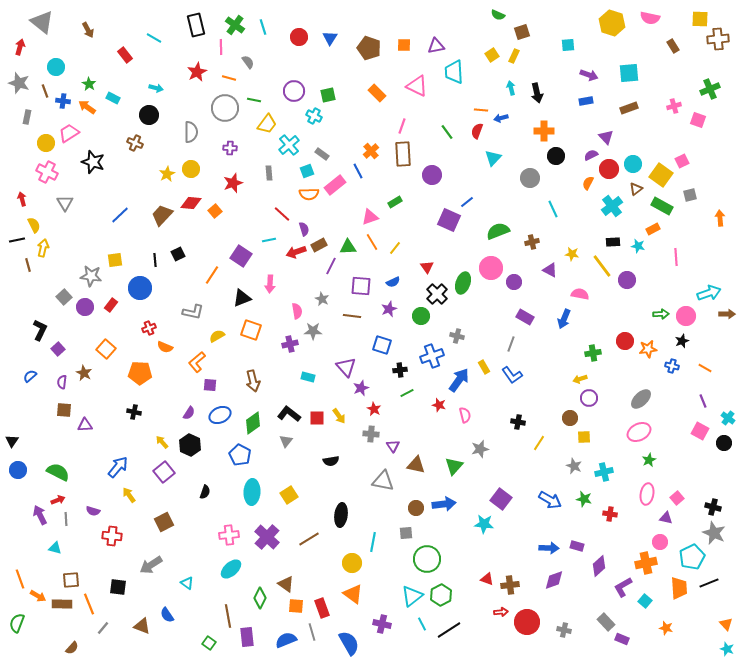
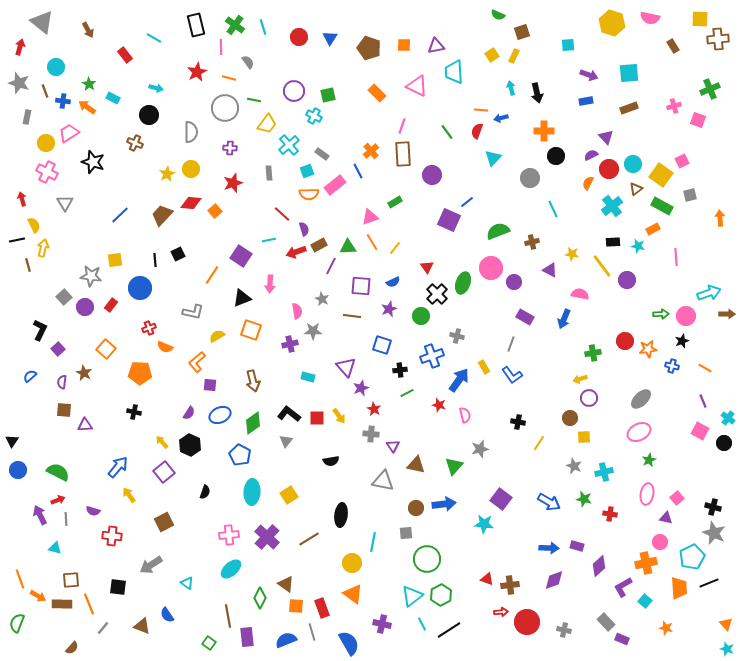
blue arrow at (550, 500): moved 1 px left, 2 px down
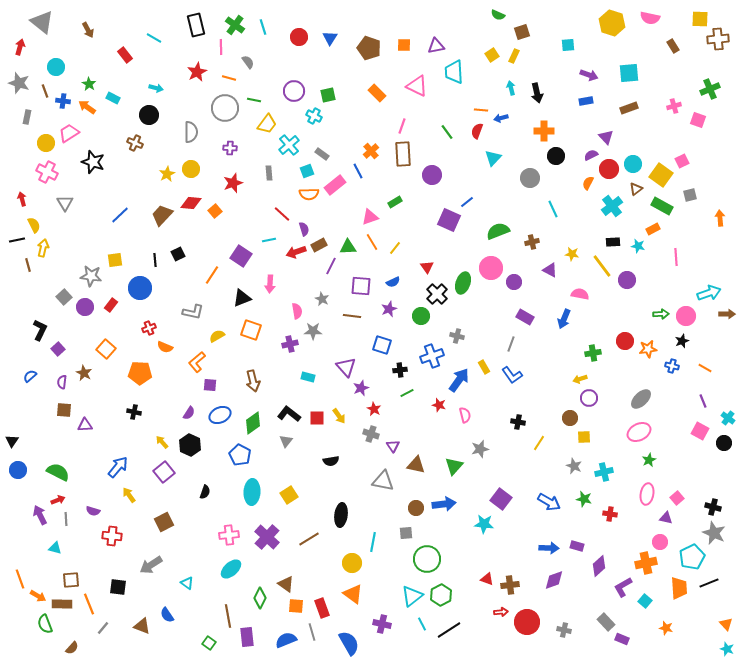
gray cross at (371, 434): rotated 14 degrees clockwise
green semicircle at (17, 623): moved 28 px right, 1 px down; rotated 42 degrees counterclockwise
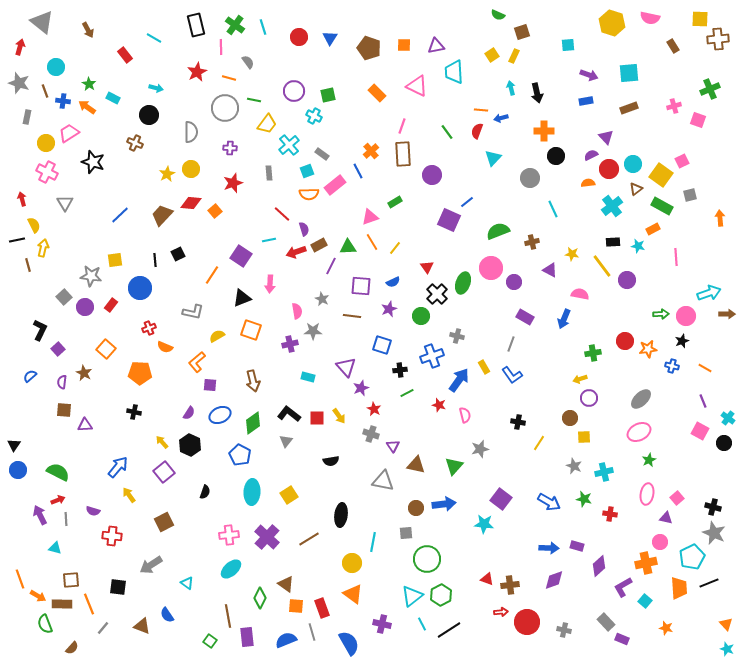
orange semicircle at (588, 183): rotated 56 degrees clockwise
black triangle at (12, 441): moved 2 px right, 4 px down
green square at (209, 643): moved 1 px right, 2 px up
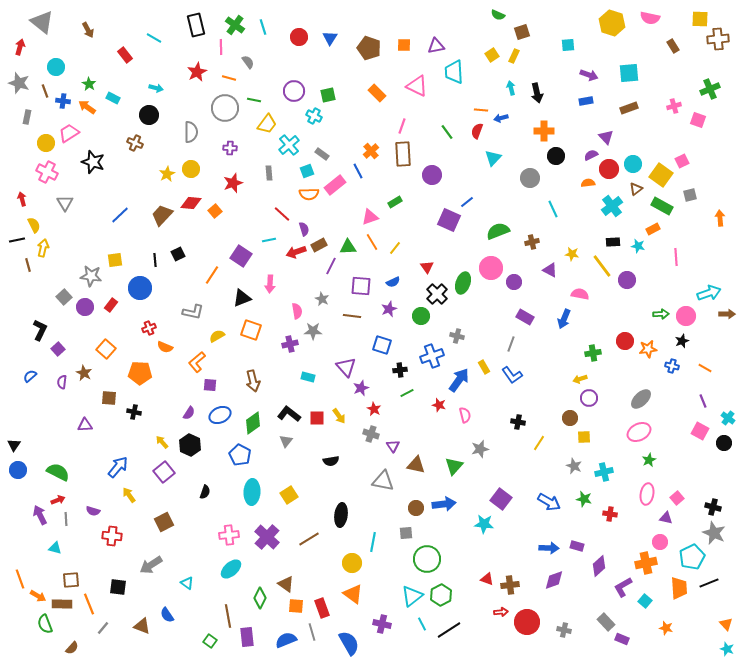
brown square at (64, 410): moved 45 px right, 12 px up
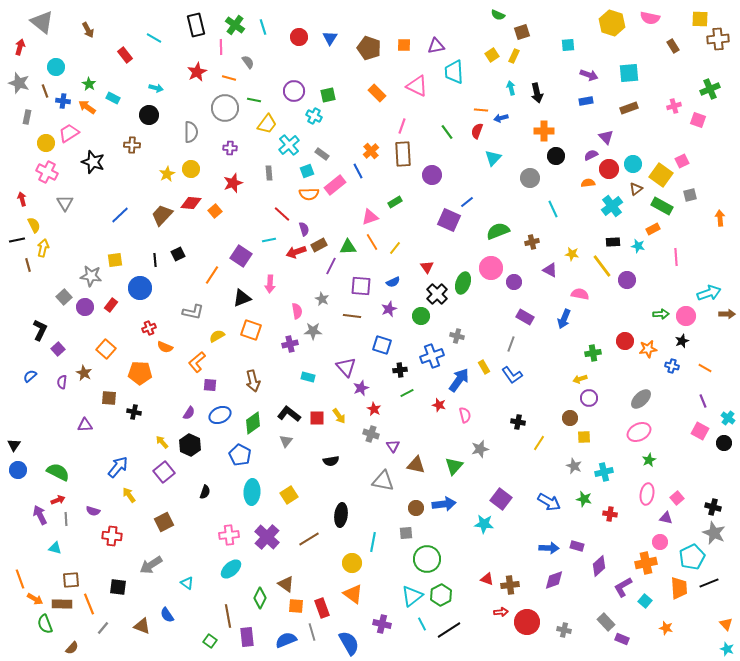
brown cross at (135, 143): moved 3 px left, 2 px down; rotated 21 degrees counterclockwise
orange arrow at (38, 596): moved 3 px left, 3 px down
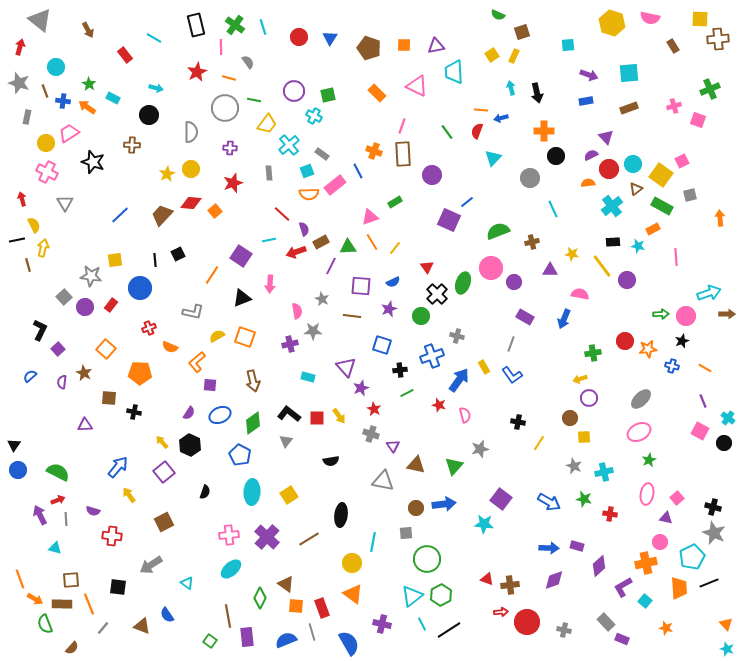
gray triangle at (42, 22): moved 2 px left, 2 px up
orange cross at (371, 151): moved 3 px right; rotated 28 degrees counterclockwise
brown rectangle at (319, 245): moved 2 px right, 3 px up
purple triangle at (550, 270): rotated 28 degrees counterclockwise
orange square at (251, 330): moved 6 px left, 7 px down
orange semicircle at (165, 347): moved 5 px right
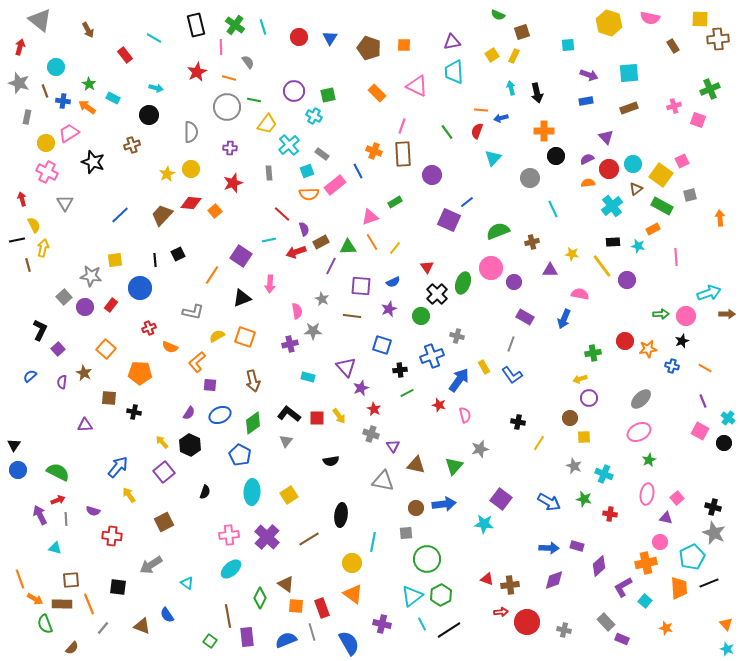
yellow hexagon at (612, 23): moved 3 px left
purple triangle at (436, 46): moved 16 px right, 4 px up
gray circle at (225, 108): moved 2 px right, 1 px up
brown cross at (132, 145): rotated 21 degrees counterclockwise
purple semicircle at (591, 155): moved 4 px left, 4 px down
cyan cross at (604, 472): moved 2 px down; rotated 36 degrees clockwise
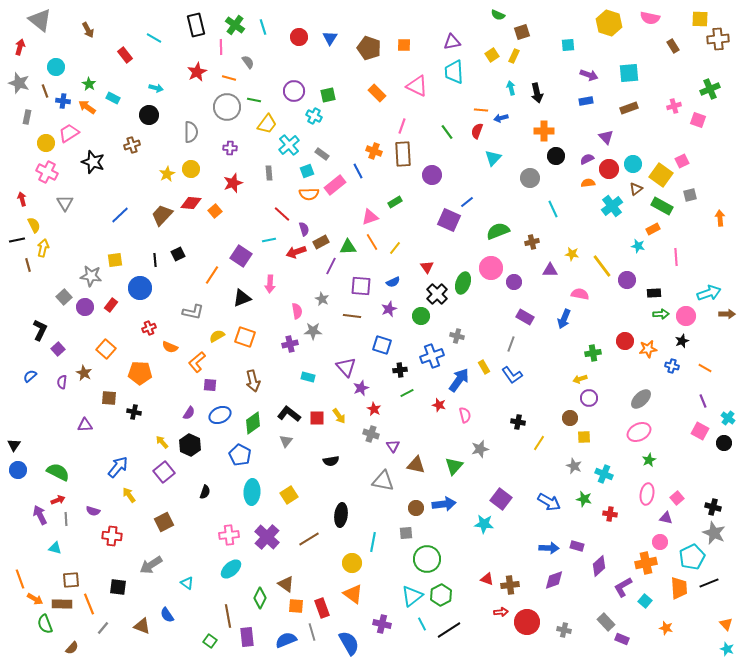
black rectangle at (613, 242): moved 41 px right, 51 px down
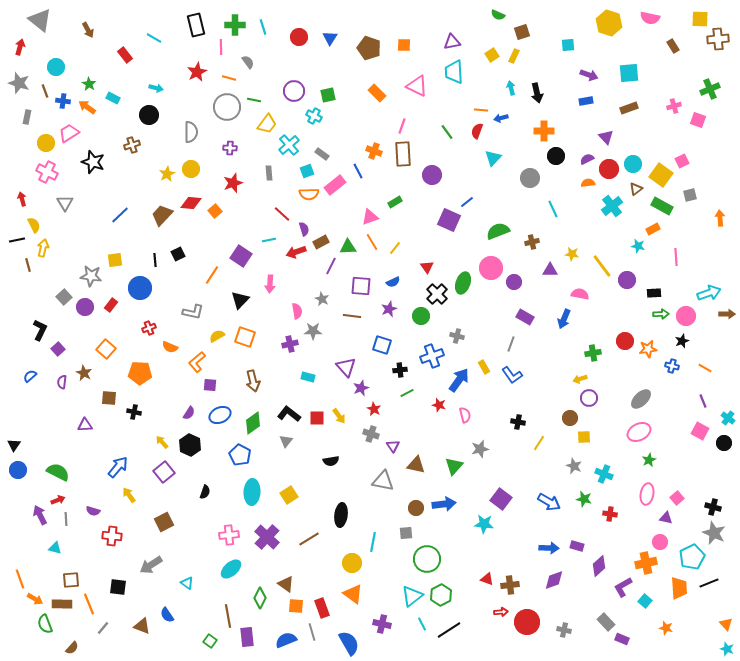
green cross at (235, 25): rotated 36 degrees counterclockwise
black triangle at (242, 298): moved 2 px left, 2 px down; rotated 24 degrees counterclockwise
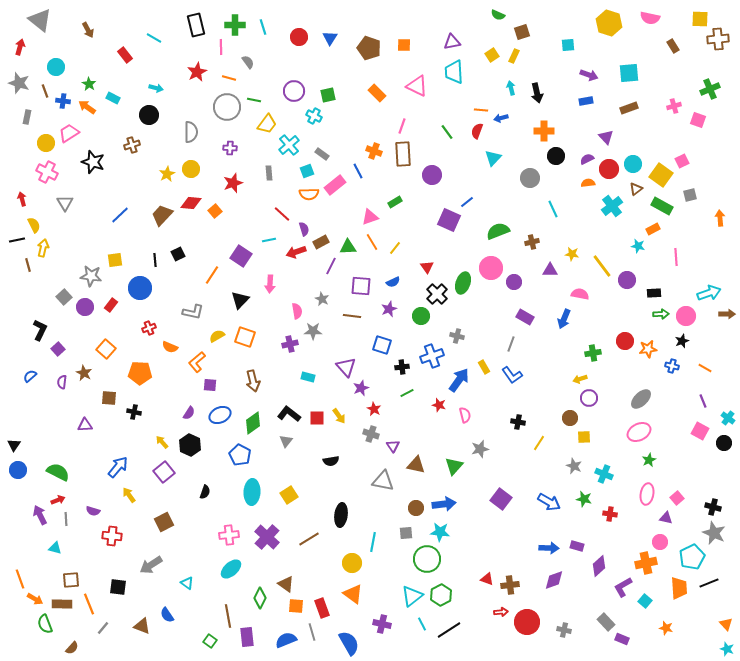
black cross at (400, 370): moved 2 px right, 3 px up
cyan star at (484, 524): moved 44 px left, 8 px down
